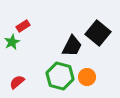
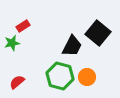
green star: moved 1 px down; rotated 14 degrees clockwise
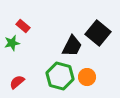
red rectangle: rotated 72 degrees clockwise
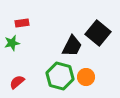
red rectangle: moved 1 px left, 3 px up; rotated 48 degrees counterclockwise
orange circle: moved 1 px left
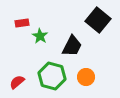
black square: moved 13 px up
green star: moved 28 px right, 7 px up; rotated 28 degrees counterclockwise
green hexagon: moved 8 px left
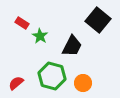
red rectangle: rotated 40 degrees clockwise
orange circle: moved 3 px left, 6 px down
red semicircle: moved 1 px left, 1 px down
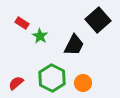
black square: rotated 10 degrees clockwise
black trapezoid: moved 2 px right, 1 px up
green hexagon: moved 2 px down; rotated 12 degrees clockwise
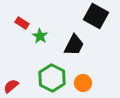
black square: moved 2 px left, 4 px up; rotated 20 degrees counterclockwise
red semicircle: moved 5 px left, 3 px down
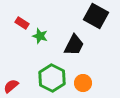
green star: rotated 14 degrees counterclockwise
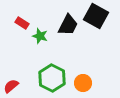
black trapezoid: moved 6 px left, 20 px up
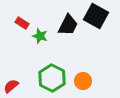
orange circle: moved 2 px up
